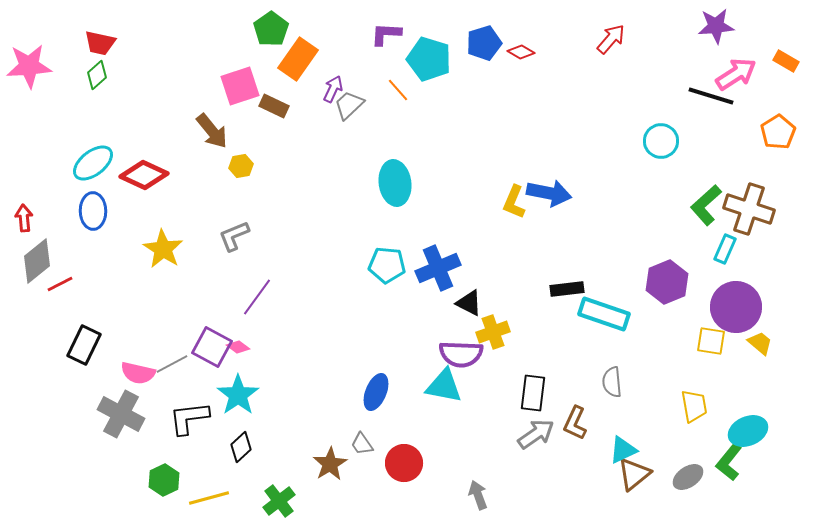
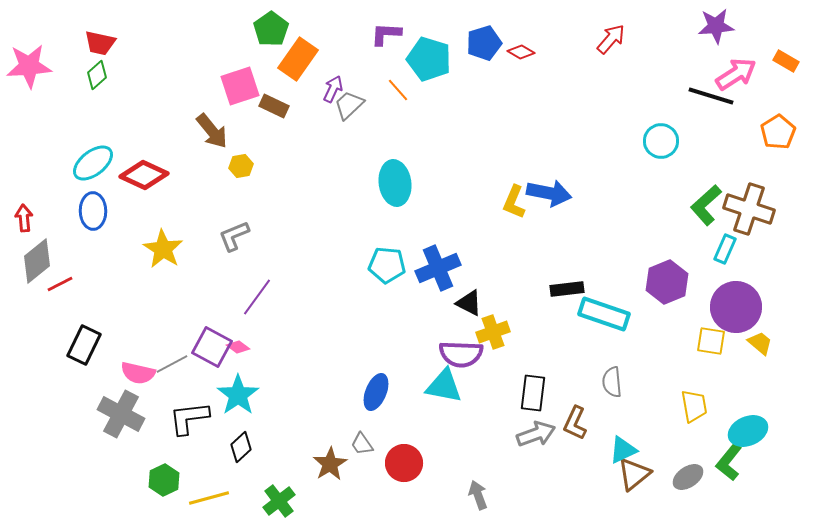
gray arrow at (536, 434): rotated 15 degrees clockwise
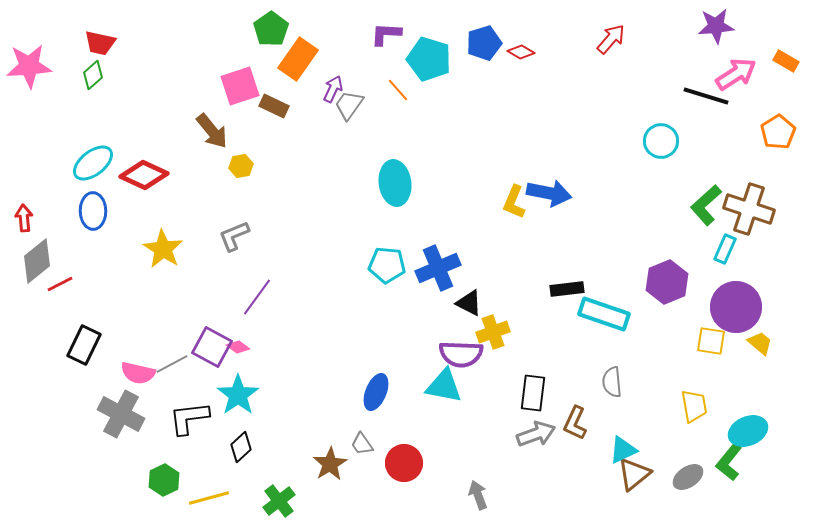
green diamond at (97, 75): moved 4 px left
black line at (711, 96): moved 5 px left
gray trapezoid at (349, 105): rotated 12 degrees counterclockwise
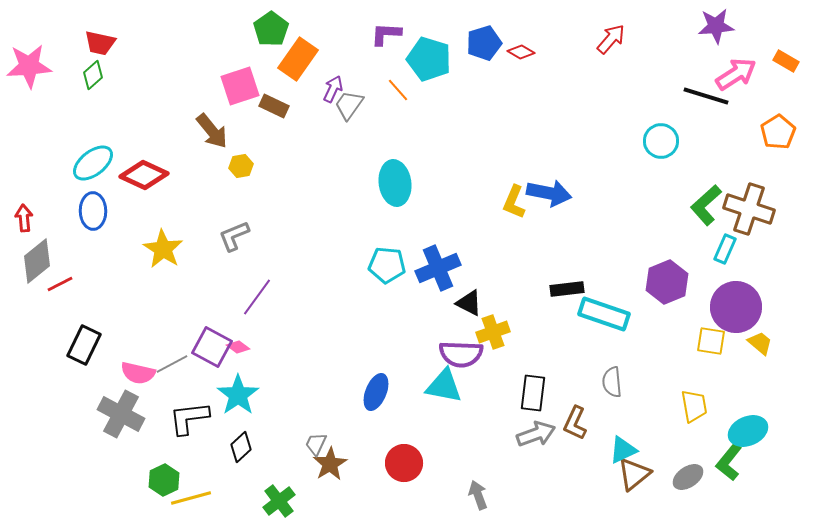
gray trapezoid at (362, 444): moved 46 px left; rotated 60 degrees clockwise
yellow line at (209, 498): moved 18 px left
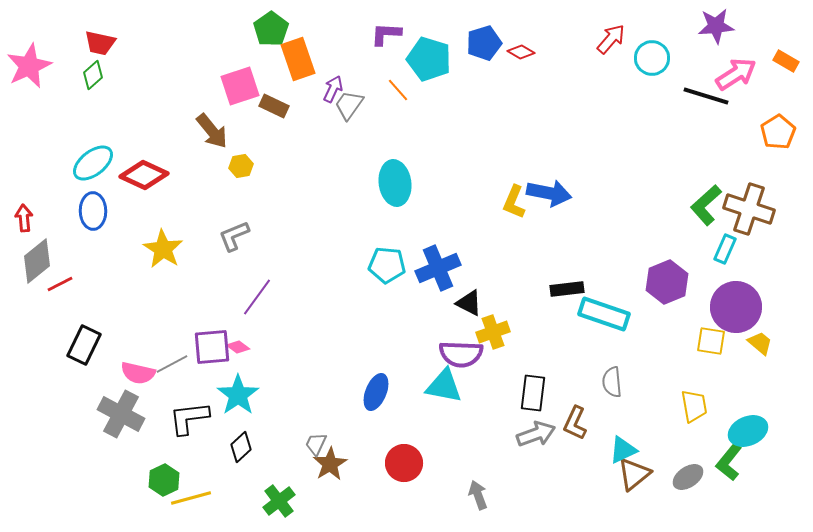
orange rectangle at (298, 59): rotated 54 degrees counterclockwise
pink star at (29, 66): rotated 21 degrees counterclockwise
cyan circle at (661, 141): moved 9 px left, 83 px up
purple square at (212, 347): rotated 33 degrees counterclockwise
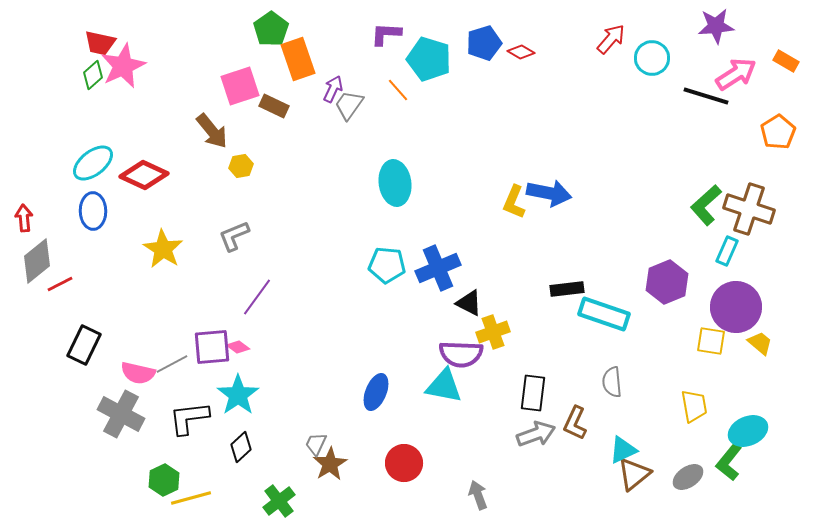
pink star at (29, 66): moved 94 px right
cyan rectangle at (725, 249): moved 2 px right, 2 px down
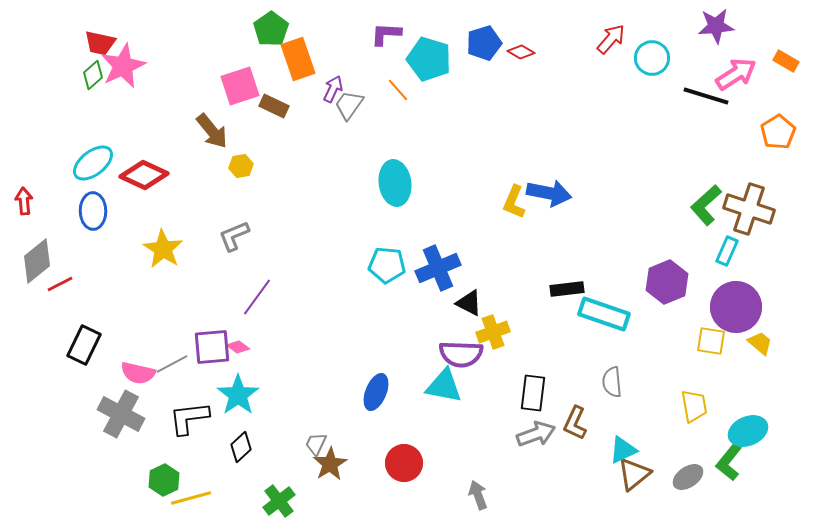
red arrow at (24, 218): moved 17 px up
